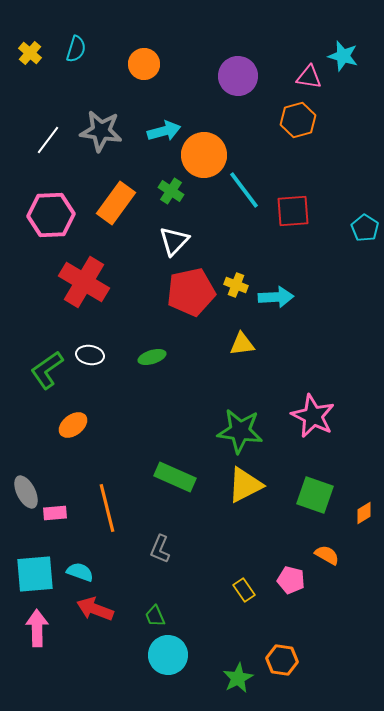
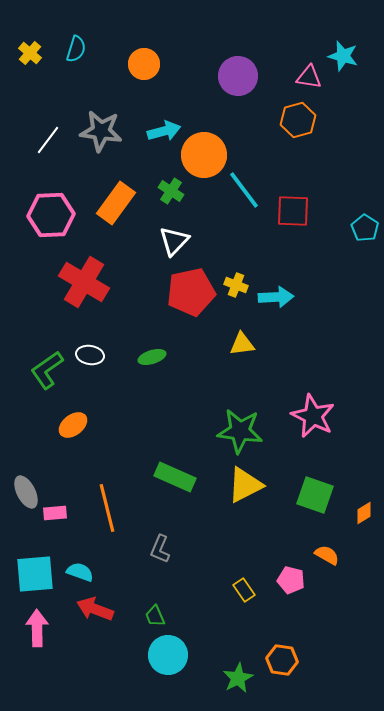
red square at (293, 211): rotated 6 degrees clockwise
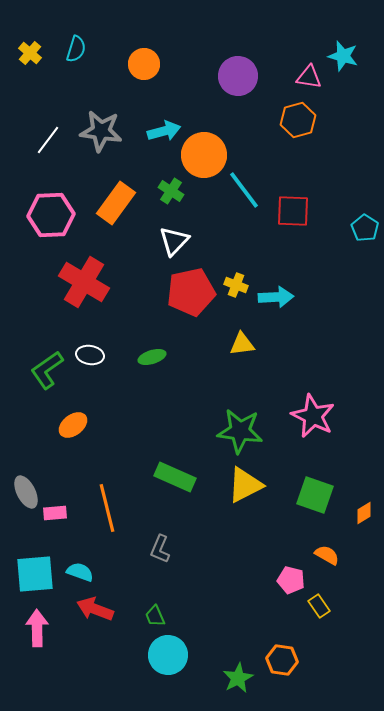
yellow rectangle at (244, 590): moved 75 px right, 16 px down
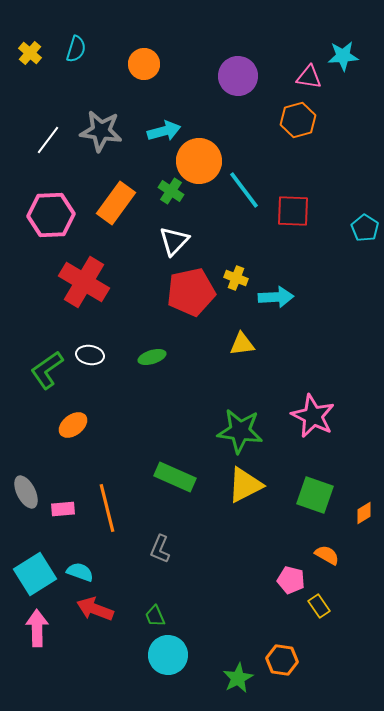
cyan star at (343, 56): rotated 20 degrees counterclockwise
orange circle at (204, 155): moved 5 px left, 6 px down
yellow cross at (236, 285): moved 7 px up
pink rectangle at (55, 513): moved 8 px right, 4 px up
cyan square at (35, 574): rotated 27 degrees counterclockwise
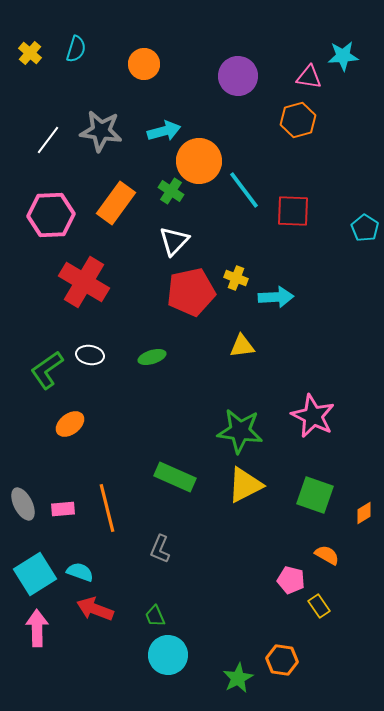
yellow triangle at (242, 344): moved 2 px down
orange ellipse at (73, 425): moved 3 px left, 1 px up
gray ellipse at (26, 492): moved 3 px left, 12 px down
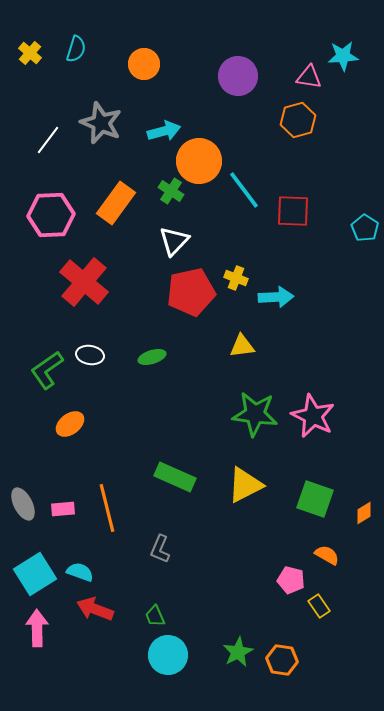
gray star at (101, 131): moved 8 px up; rotated 15 degrees clockwise
red cross at (84, 282): rotated 9 degrees clockwise
green star at (240, 431): moved 15 px right, 17 px up
green square at (315, 495): moved 4 px down
green star at (238, 678): moved 26 px up
